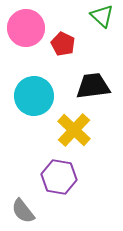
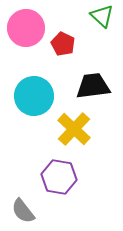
yellow cross: moved 1 px up
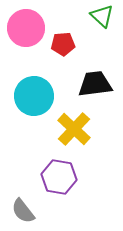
red pentagon: rotated 30 degrees counterclockwise
black trapezoid: moved 2 px right, 2 px up
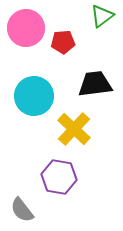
green triangle: rotated 40 degrees clockwise
red pentagon: moved 2 px up
gray semicircle: moved 1 px left, 1 px up
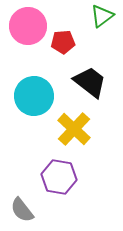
pink circle: moved 2 px right, 2 px up
black trapezoid: moved 5 px left, 2 px up; rotated 45 degrees clockwise
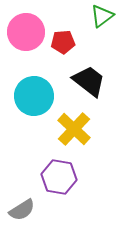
pink circle: moved 2 px left, 6 px down
black trapezoid: moved 1 px left, 1 px up
gray semicircle: rotated 84 degrees counterclockwise
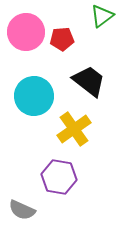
red pentagon: moved 1 px left, 3 px up
yellow cross: rotated 12 degrees clockwise
gray semicircle: rotated 56 degrees clockwise
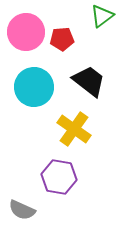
cyan circle: moved 9 px up
yellow cross: rotated 20 degrees counterclockwise
